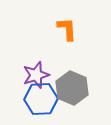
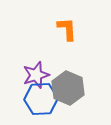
gray hexagon: moved 4 px left
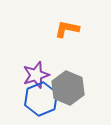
orange L-shape: rotated 75 degrees counterclockwise
blue hexagon: rotated 20 degrees counterclockwise
